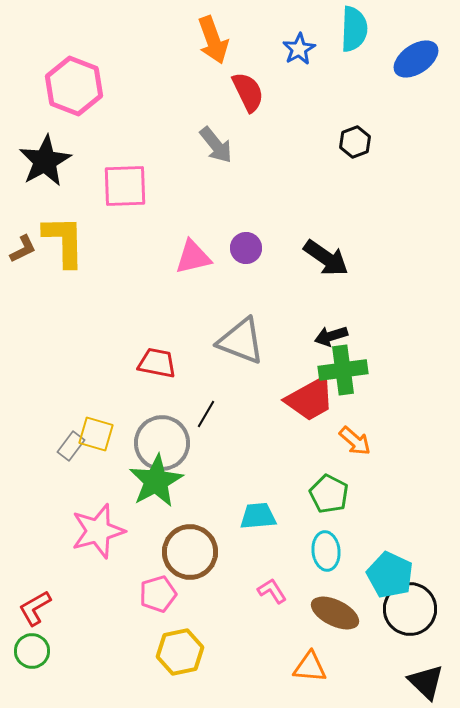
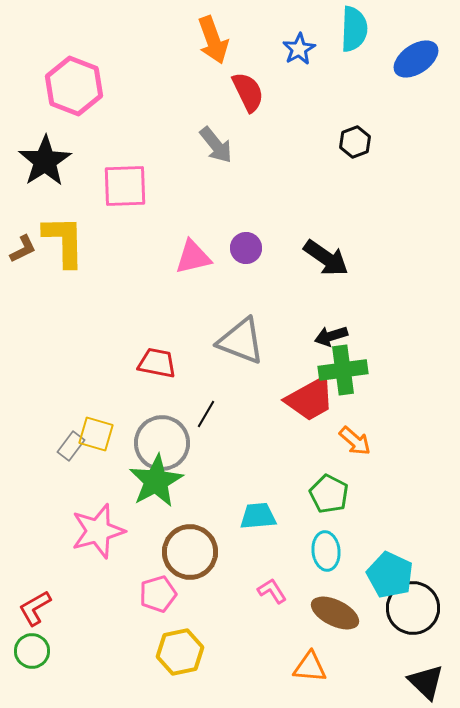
black star at (45, 161): rotated 4 degrees counterclockwise
black circle at (410, 609): moved 3 px right, 1 px up
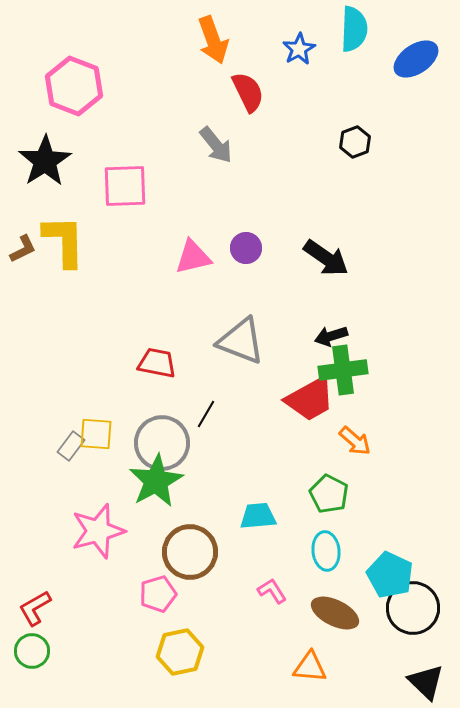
yellow square at (96, 434): rotated 12 degrees counterclockwise
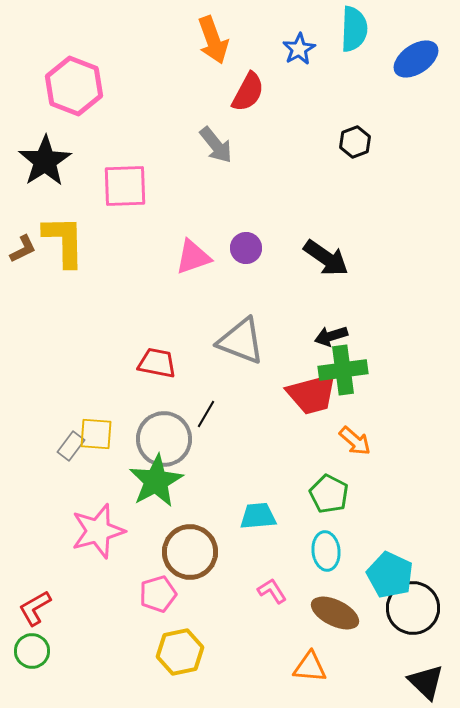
red semicircle at (248, 92): rotated 54 degrees clockwise
pink triangle at (193, 257): rotated 6 degrees counterclockwise
red trapezoid at (310, 399): moved 2 px right, 5 px up; rotated 14 degrees clockwise
gray circle at (162, 443): moved 2 px right, 4 px up
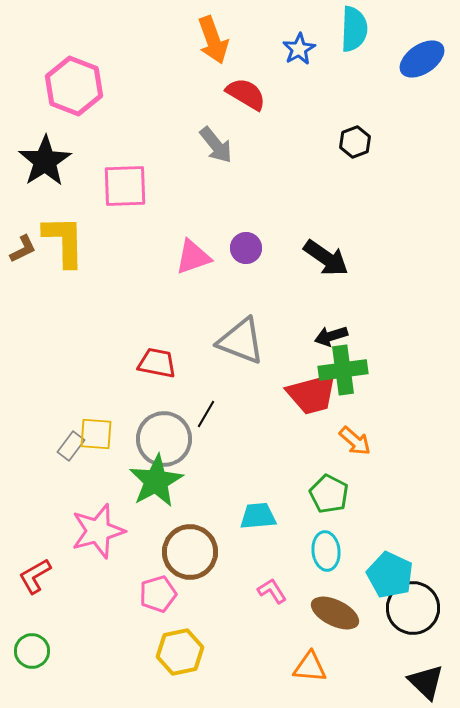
blue ellipse at (416, 59): moved 6 px right
red semicircle at (248, 92): moved 2 px left, 2 px down; rotated 87 degrees counterclockwise
red L-shape at (35, 608): moved 32 px up
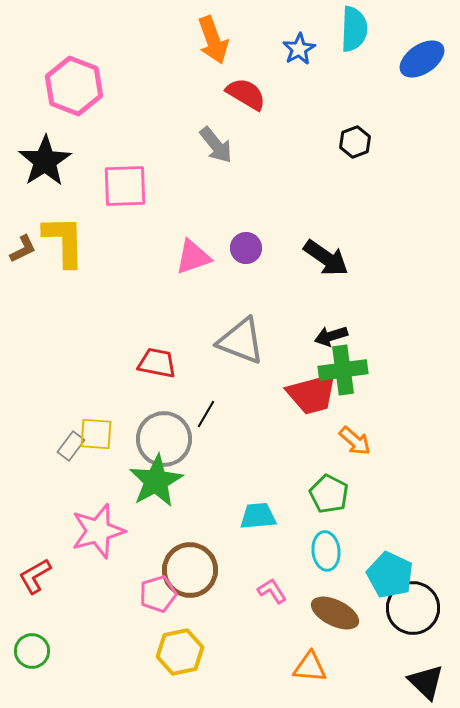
brown circle at (190, 552): moved 18 px down
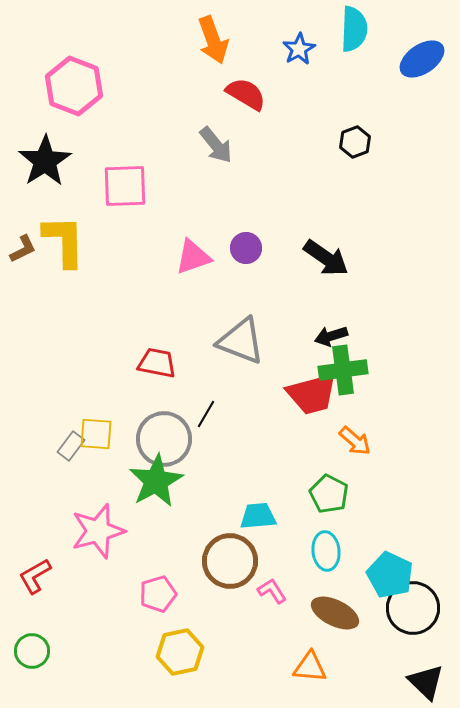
brown circle at (190, 570): moved 40 px right, 9 px up
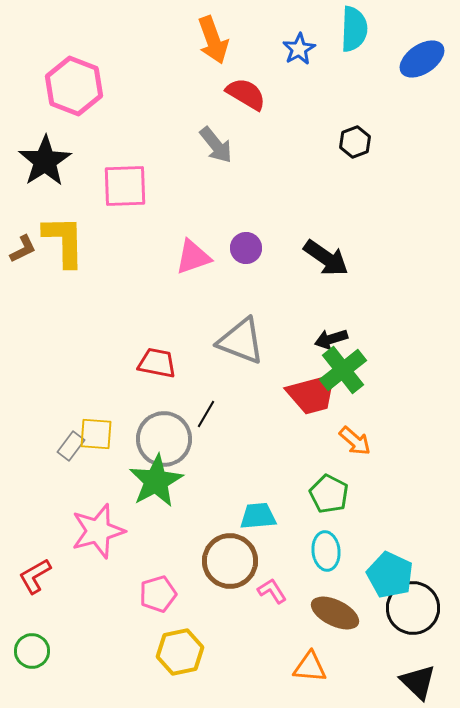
black arrow at (331, 336): moved 3 px down
green cross at (343, 370): rotated 30 degrees counterclockwise
black triangle at (426, 682): moved 8 px left
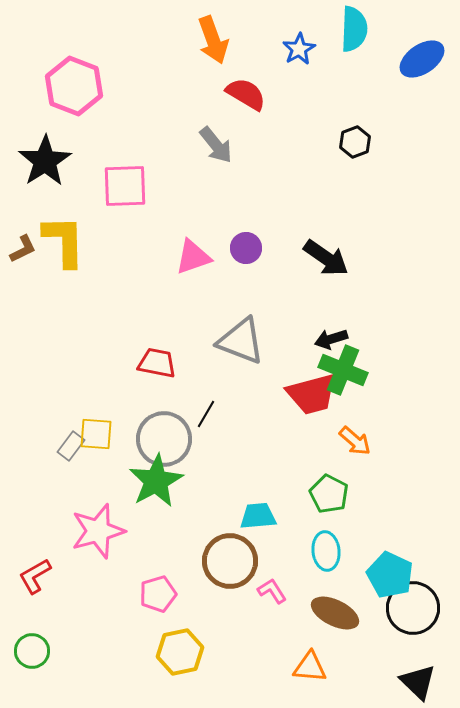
green cross at (343, 370): rotated 30 degrees counterclockwise
